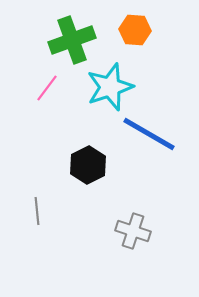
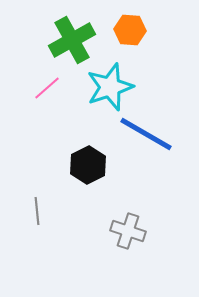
orange hexagon: moved 5 px left
green cross: rotated 9 degrees counterclockwise
pink line: rotated 12 degrees clockwise
blue line: moved 3 px left
gray cross: moved 5 px left
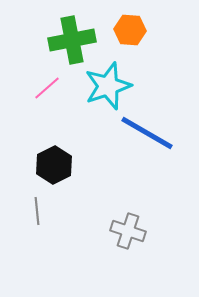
green cross: rotated 18 degrees clockwise
cyan star: moved 2 px left, 1 px up
blue line: moved 1 px right, 1 px up
black hexagon: moved 34 px left
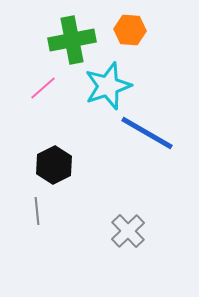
pink line: moved 4 px left
gray cross: rotated 28 degrees clockwise
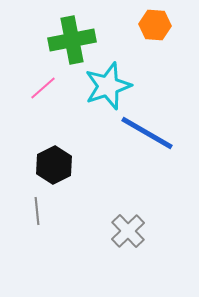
orange hexagon: moved 25 px right, 5 px up
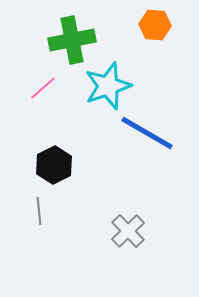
gray line: moved 2 px right
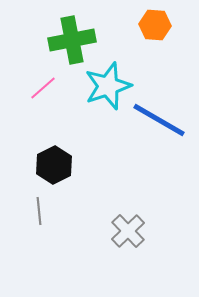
blue line: moved 12 px right, 13 px up
